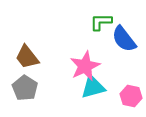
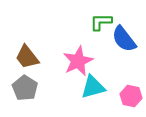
pink star: moved 7 px left, 5 px up
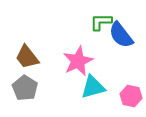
blue semicircle: moved 3 px left, 4 px up
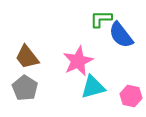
green L-shape: moved 3 px up
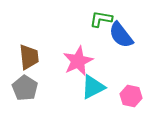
green L-shape: rotated 10 degrees clockwise
brown trapezoid: moved 2 px right; rotated 148 degrees counterclockwise
cyan triangle: rotated 12 degrees counterclockwise
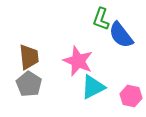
green L-shape: rotated 80 degrees counterclockwise
pink star: rotated 24 degrees counterclockwise
gray pentagon: moved 4 px right, 4 px up
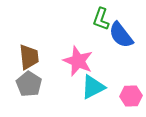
pink hexagon: rotated 15 degrees counterclockwise
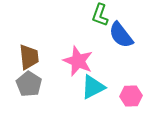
green L-shape: moved 1 px left, 4 px up
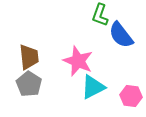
pink hexagon: rotated 10 degrees clockwise
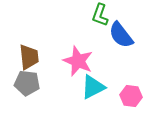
gray pentagon: moved 2 px left, 1 px up; rotated 25 degrees counterclockwise
